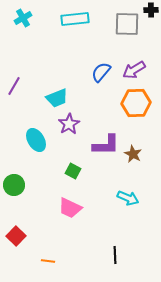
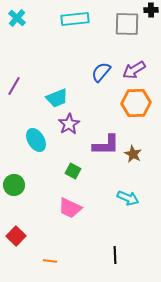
cyan cross: moved 6 px left; rotated 18 degrees counterclockwise
orange line: moved 2 px right
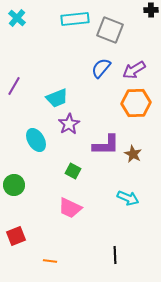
gray square: moved 17 px left, 6 px down; rotated 20 degrees clockwise
blue semicircle: moved 4 px up
red square: rotated 24 degrees clockwise
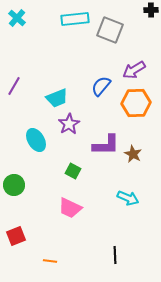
blue semicircle: moved 18 px down
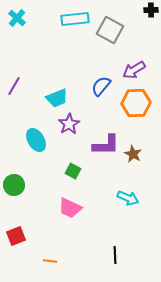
gray square: rotated 8 degrees clockwise
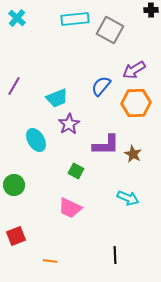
green square: moved 3 px right
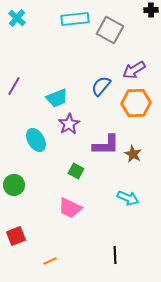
orange line: rotated 32 degrees counterclockwise
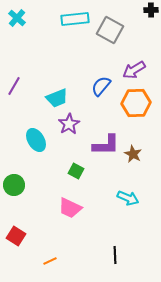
red square: rotated 36 degrees counterclockwise
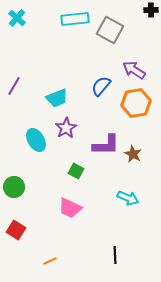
purple arrow: rotated 65 degrees clockwise
orange hexagon: rotated 8 degrees counterclockwise
purple star: moved 3 px left, 4 px down
green circle: moved 2 px down
red square: moved 6 px up
